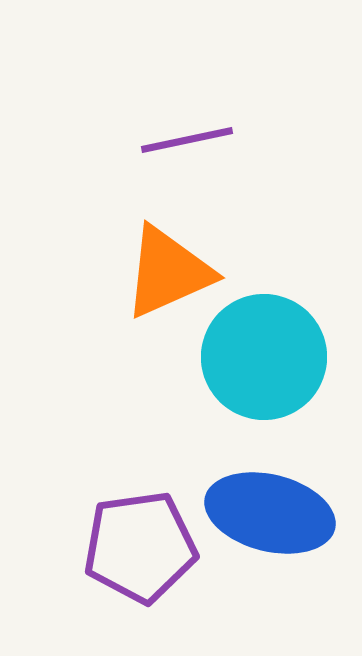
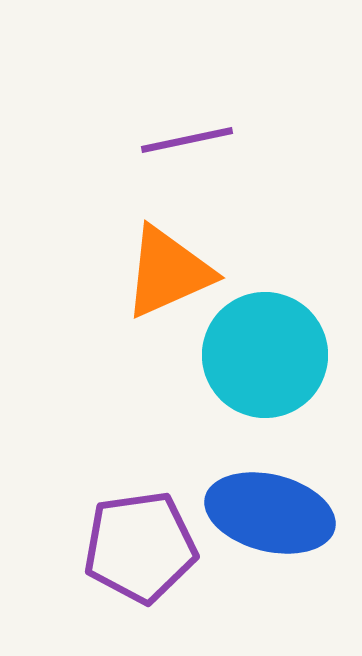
cyan circle: moved 1 px right, 2 px up
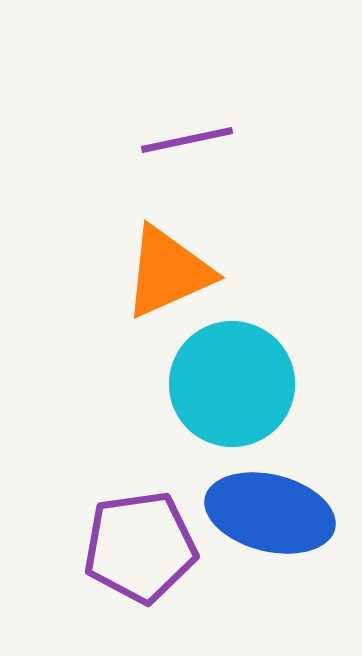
cyan circle: moved 33 px left, 29 px down
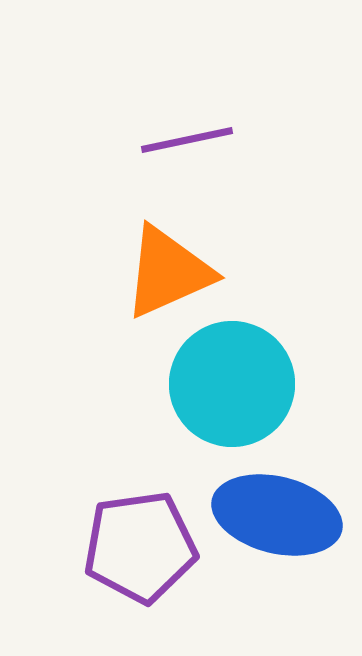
blue ellipse: moved 7 px right, 2 px down
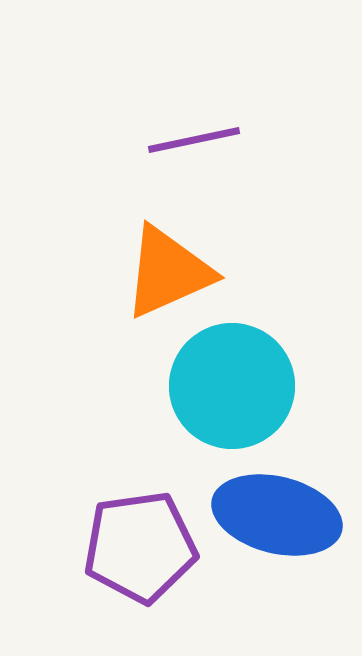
purple line: moved 7 px right
cyan circle: moved 2 px down
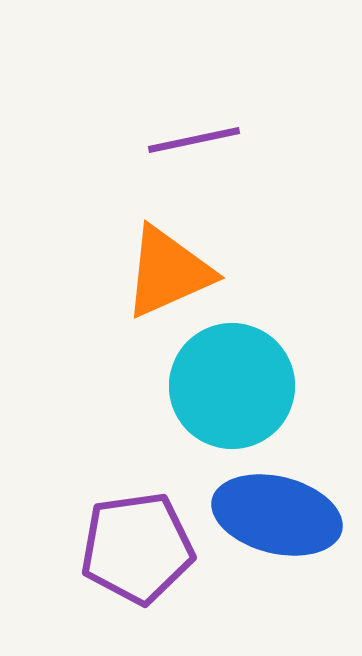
purple pentagon: moved 3 px left, 1 px down
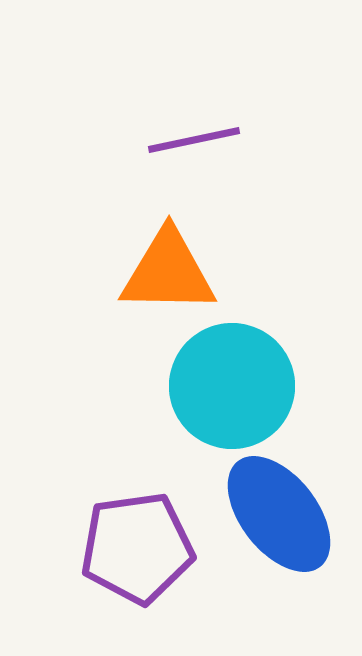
orange triangle: rotated 25 degrees clockwise
blue ellipse: moved 2 px right, 1 px up; rotated 38 degrees clockwise
